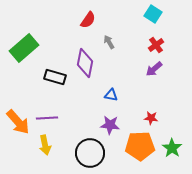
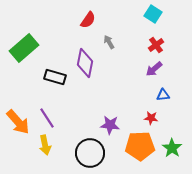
blue triangle: moved 52 px right; rotated 16 degrees counterclockwise
purple line: rotated 60 degrees clockwise
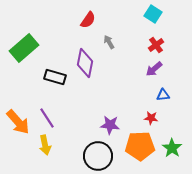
black circle: moved 8 px right, 3 px down
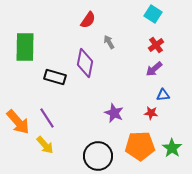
green rectangle: moved 1 px right, 1 px up; rotated 48 degrees counterclockwise
red star: moved 5 px up
purple star: moved 4 px right, 12 px up; rotated 18 degrees clockwise
yellow arrow: rotated 30 degrees counterclockwise
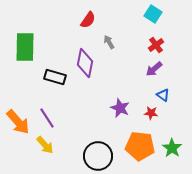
blue triangle: rotated 40 degrees clockwise
purple star: moved 6 px right, 5 px up
orange pentagon: rotated 8 degrees clockwise
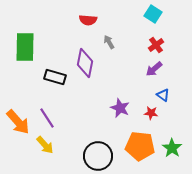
red semicircle: rotated 60 degrees clockwise
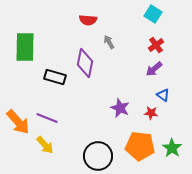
purple line: rotated 35 degrees counterclockwise
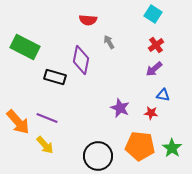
green rectangle: rotated 64 degrees counterclockwise
purple diamond: moved 4 px left, 3 px up
blue triangle: rotated 24 degrees counterclockwise
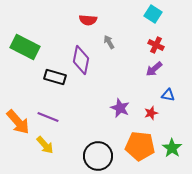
red cross: rotated 28 degrees counterclockwise
blue triangle: moved 5 px right
red star: rotated 24 degrees counterclockwise
purple line: moved 1 px right, 1 px up
